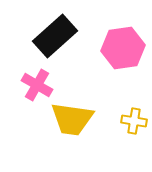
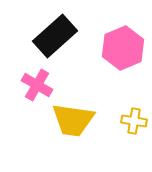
pink hexagon: rotated 15 degrees counterclockwise
yellow trapezoid: moved 1 px right, 1 px down
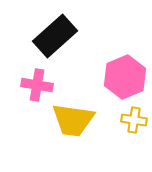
pink hexagon: moved 2 px right, 29 px down
pink cross: rotated 20 degrees counterclockwise
yellow cross: moved 1 px up
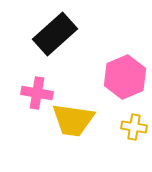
black rectangle: moved 2 px up
pink cross: moved 8 px down
yellow cross: moved 7 px down
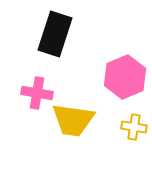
black rectangle: rotated 30 degrees counterclockwise
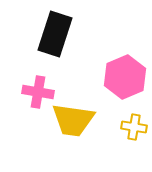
pink cross: moved 1 px right, 1 px up
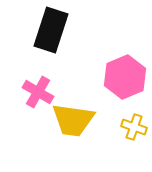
black rectangle: moved 4 px left, 4 px up
pink cross: rotated 20 degrees clockwise
yellow cross: rotated 10 degrees clockwise
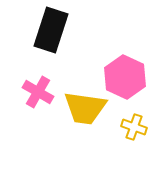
pink hexagon: rotated 12 degrees counterclockwise
yellow trapezoid: moved 12 px right, 12 px up
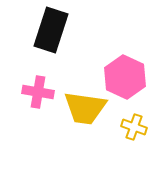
pink cross: rotated 20 degrees counterclockwise
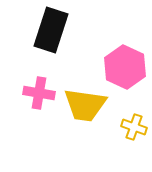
pink hexagon: moved 10 px up
pink cross: moved 1 px right, 1 px down
yellow trapezoid: moved 3 px up
